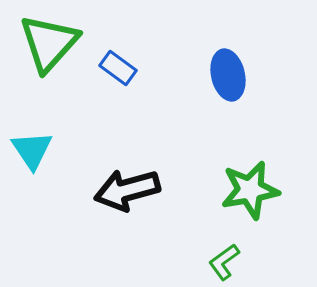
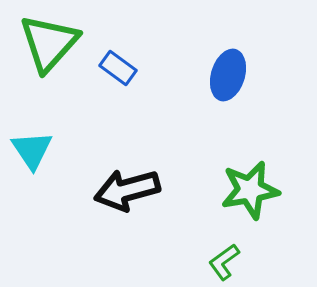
blue ellipse: rotated 30 degrees clockwise
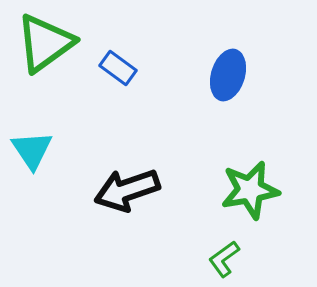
green triangle: moved 4 px left; rotated 12 degrees clockwise
black arrow: rotated 4 degrees counterclockwise
green L-shape: moved 3 px up
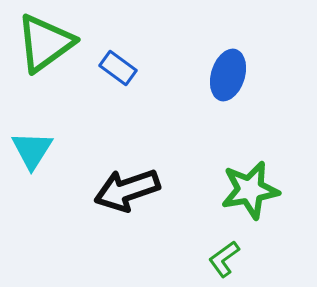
cyan triangle: rotated 6 degrees clockwise
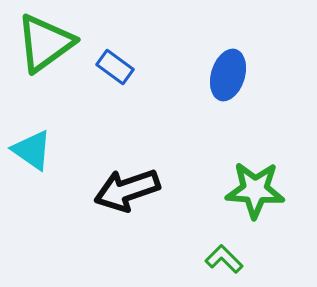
blue rectangle: moved 3 px left, 1 px up
cyan triangle: rotated 27 degrees counterclockwise
green star: moved 5 px right; rotated 14 degrees clockwise
green L-shape: rotated 81 degrees clockwise
